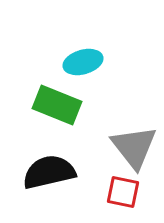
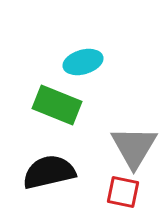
gray triangle: rotated 9 degrees clockwise
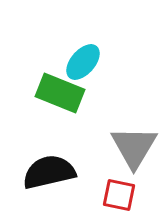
cyan ellipse: rotated 33 degrees counterclockwise
green rectangle: moved 3 px right, 12 px up
red square: moved 4 px left, 3 px down
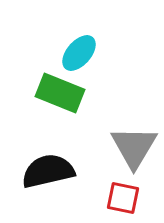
cyan ellipse: moved 4 px left, 9 px up
black semicircle: moved 1 px left, 1 px up
red square: moved 4 px right, 3 px down
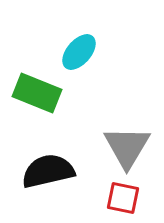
cyan ellipse: moved 1 px up
green rectangle: moved 23 px left
gray triangle: moved 7 px left
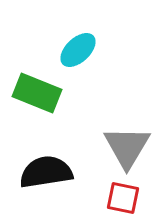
cyan ellipse: moved 1 px left, 2 px up; rotated 6 degrees clockwise
black semicircle: moved 2 px left, 1 px down; rotated 4 degrees clockwise
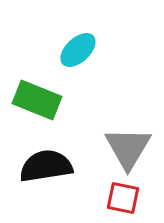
green rectangle: moved 7 px down
gray triangle: moved 1 px right, 1 px down
black semicircle: moved 6 px up
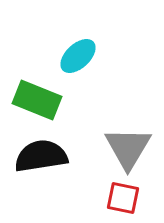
cyan ellipse: moved 6 px down
black semicircle: moved 5 px left, 10 px up
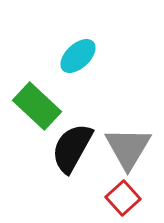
green rectangle: moved 6 px down; rotated 21 degrees clockwise
black semicircle: moved 31 px right, 8 px up; rotated 52 degrees counterclockwise
red square: rotated 36 degrees clockwise
